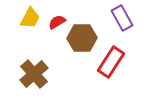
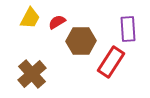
purple rectangle: moved 6 px right, 11 px down; rotated 25 degrees clockwise
brown hexagon: moved 1 px left, 3 px down
brown cross: moved 2 px left
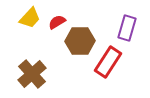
yellow trapezoid: rotated 15 degrees clockwise
purple rectangle: moved 1 px left, 1 px up; rotated 20 degrees clockwise
brown hexagon: moved 1 px left
red rectangle: moved 3 px left
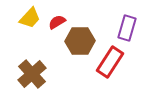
red rectangle: moved 2 px right
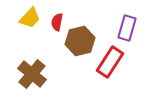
red semicircle: rotated 48 degrees counterclockwise
brown hexagon: rotated 12 degrees counterclockwise
brown cross: rotated 8 degrees counterclockwise
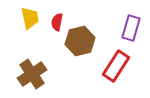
yellow trapezoid: rotated 55 degrees counterclockwise
purple rectangle: moved 4 px right
red rectangle: moved 6 px right, 4 px down
brown cross: rotated 16 degrees clockwise
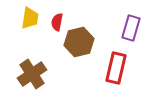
yellow trapezoid: rotated 20 degrees clockwise
brown hexagon: moved 1 px left, 1 px down
red rectangle: moved 2 px down; rotated 20 degrees counterclockwise
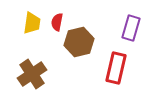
yellow trapezoid: moved 2 px right, 5 px down
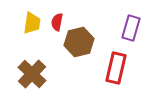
brown cross: rotated 12 degrees counterclockwise
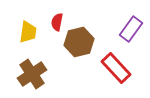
yellow trapezoid: moved 4 px left, 9 px down
purple rectangle: moved 1 px down; rotated 20 degrees clockwise
red rectangle: rotated 56 degrees counterclockwise
brown cross: rotated 12 degrees clockwise
